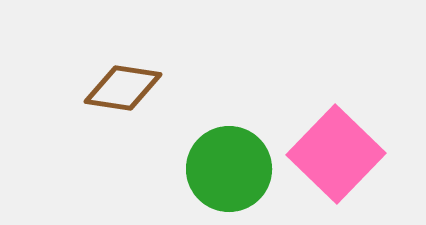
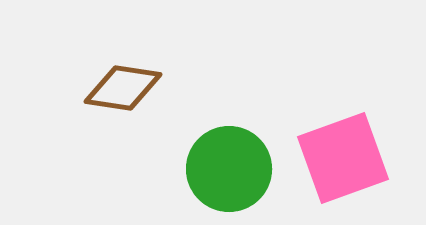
pink square: moved 7 px right, 4 px down; rotated 26 degrees clockwise
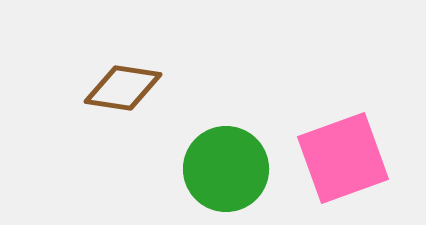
green circle: moved 3 px left
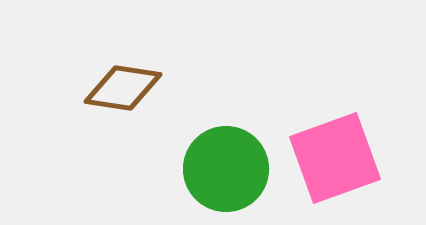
pink square: moved 8 px left
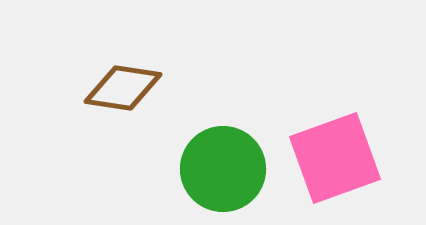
green circle: moved 3 px left
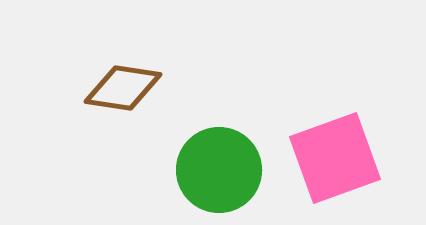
green circle: moved 4 px left, 1 px down
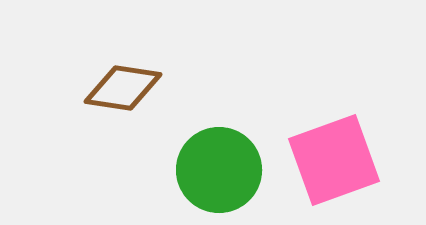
pink square: moved 1 px left, 2 px down
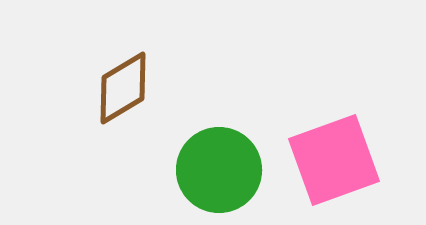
brown diamond: rotated 40 degrees counterclockwise
